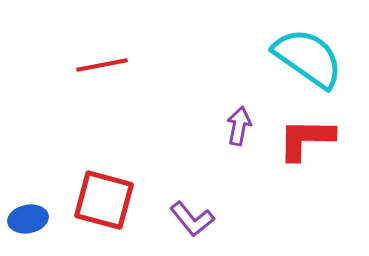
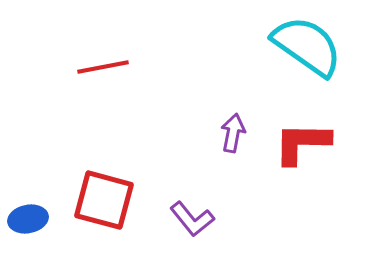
cyan semicircle: moved 1 px left, 12 px up
red line: moved 1 px right, 2 px down
purple arrow: moved 6 px left, 7 px down
red L-shape: moved 4 px left, 4 px down
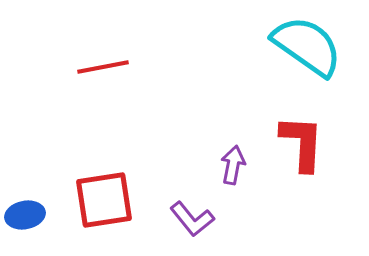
purple arrow: moved 32 px down
red L-shape: rotated 92 degrees clockwise
red square: rotated 24 degrees counterclockwise
blue ellipse: moved 3 px left, 4 px up
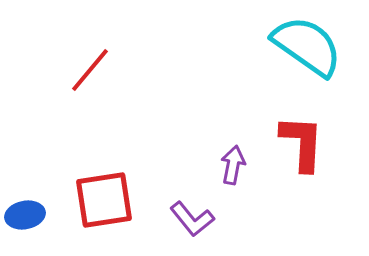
red line: moved 13 px left, 3 px down; rotated 39 degrees counterclockwise
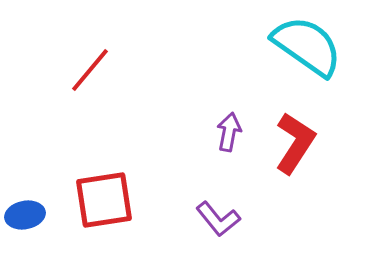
red L-shape: moved 7 px left; rotated 30 degrees clockwise
purple arrow: moved 4 px left, 33 px up
purple L-shape: moved 26 px right
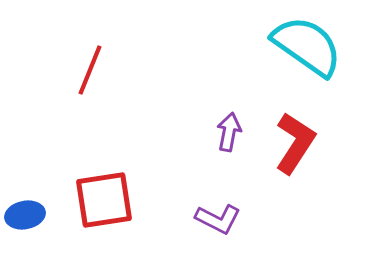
red line: rotated 18 degrees counterclockwise
purple L-shape: rotated 24 degrees counterclockwise
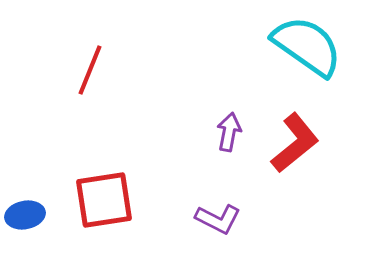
red L-shape: rotated 18 degrees clockwise
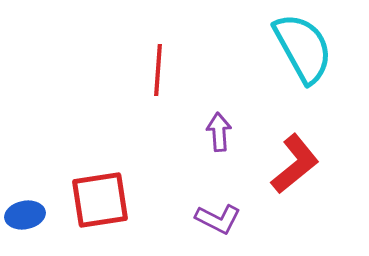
cyan semicircle: moved 4 px left, 2 px down; rotated 26 degrees clockwise
red line: moved 68 px right; rotated 18 degrees counterclockwise
purple arrow: moved 10 px left; rotated 15 degrees counterclockwise
red L-shape: moved 21 px down
red square: moved 4 px left
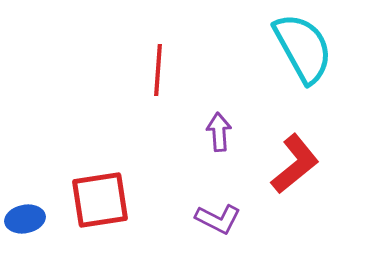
blue ellipse: moved 4 px down
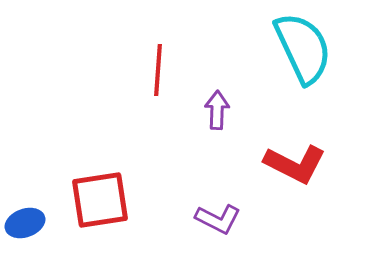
cyan semicircle: rotated 4 degrees clockwise
purple arrow: moved 2 px left, 22 px up; rotated 6 degrees clockwise
red L-shape: rotated 66 degrees clockwise
blue ellipse: moved 4 px down; rotated 9 degrees counterclockwise
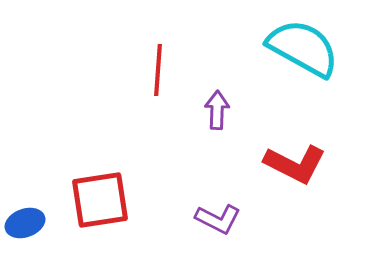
cyan semicircle: rotated 36 degrees counterclockwise
